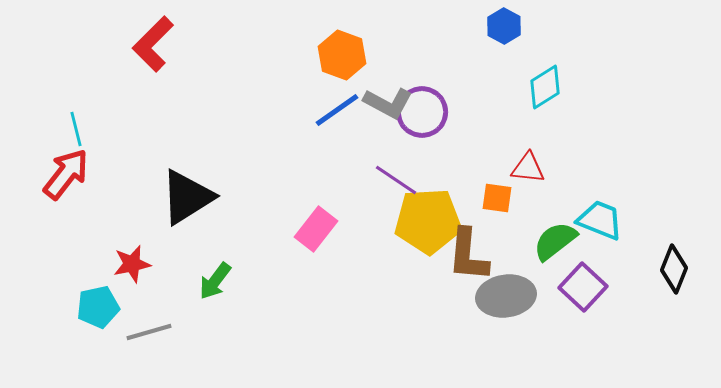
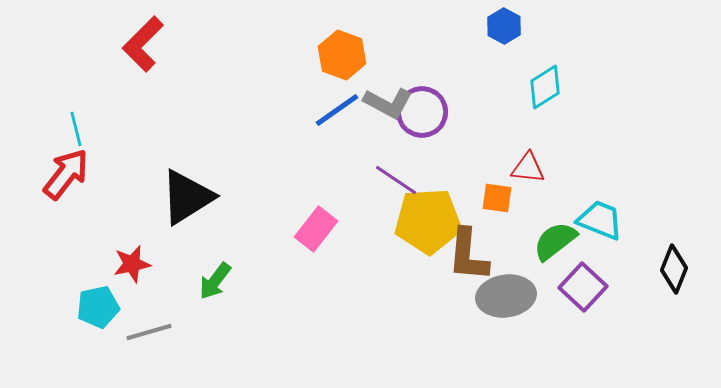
red L-shape: moved 10 px left
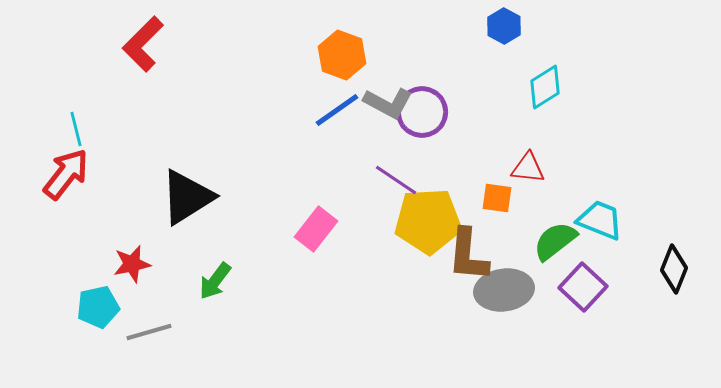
gray ellipse: moved 2 px left, 6 px up
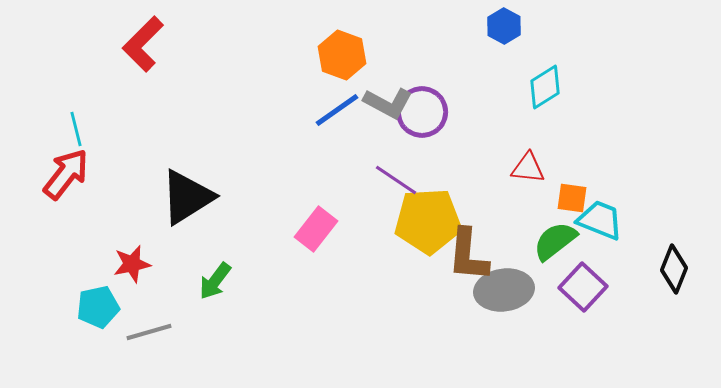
orange square: moved 75 px right
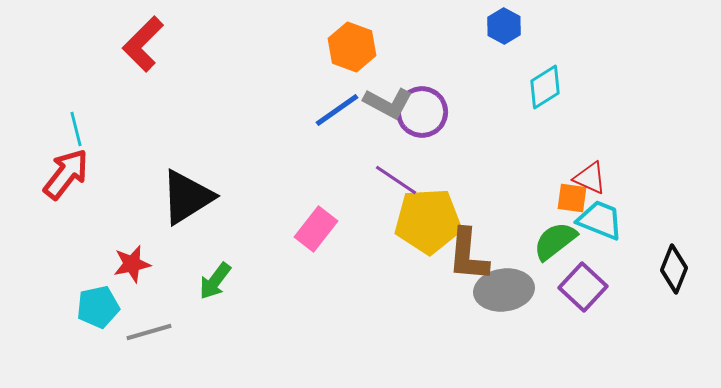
orange hexagon: moved 10 px right, 8 px up
red triangle: moved 62 px right, 10 px down; rotated 18 degrees clockwise
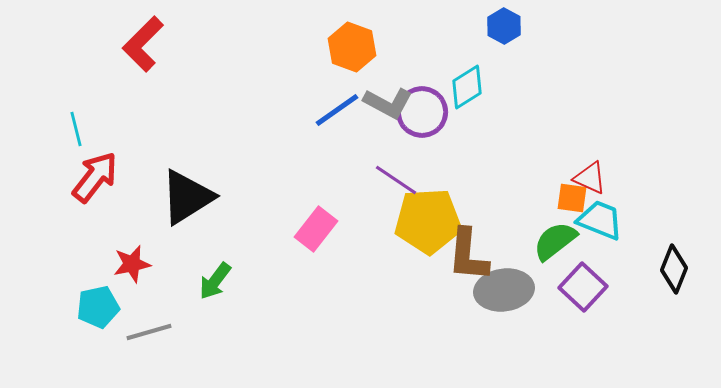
cyan diamond: moved 78 px left
red arrow: moved 29 px right, 3 px down
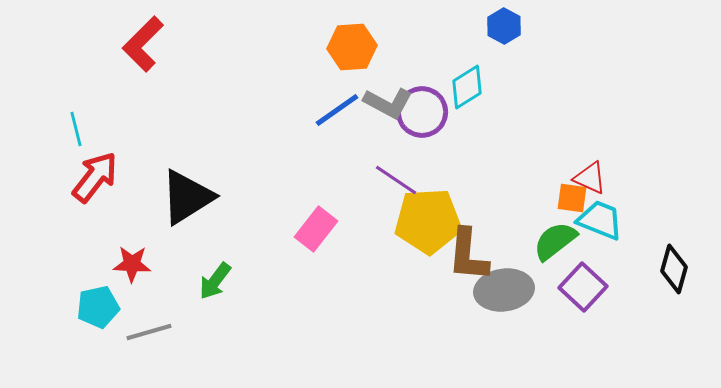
orange hexagon: rotated 24 degrees counterclockwise
red star: rotated 15 degrees clockwise
black diamond: rotated 6 degrees counterclockwise
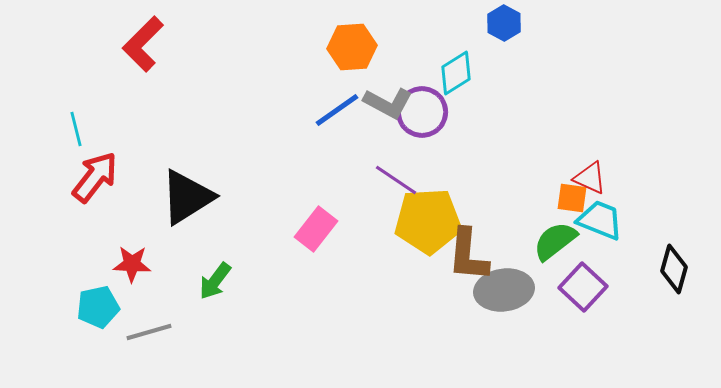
blue hexagon: moved 3 px up
cyan diamond: moved 11 px left, 14 px up
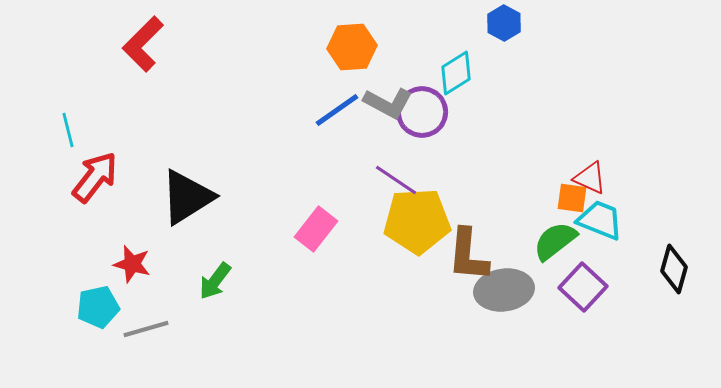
cyan line: moved 8 px left, 1 px down
yellow pentagon: moved 11 px left
red star: rotated 12 degrees clockwise
gray line: moved 3 px left, 3 px up
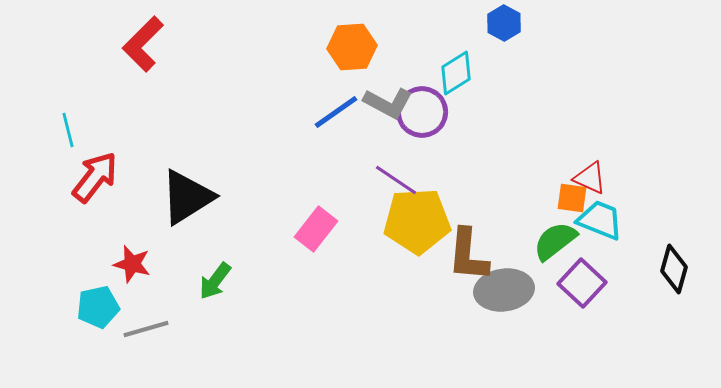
blue line: moved 1 px left, 2 px down
purple square: moved 1 px left, 4 px up
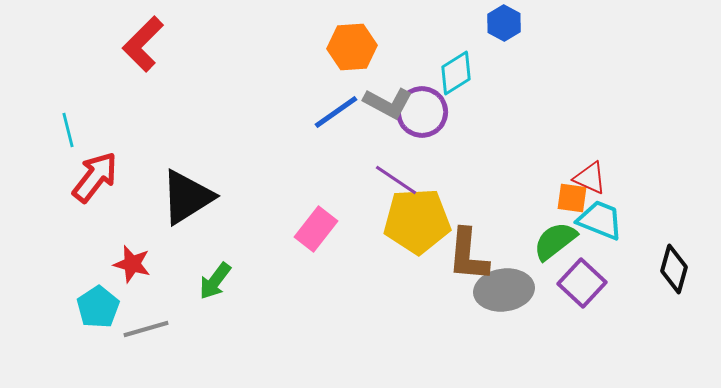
cyan pentagon: rotated 21 degrees counterclockwise
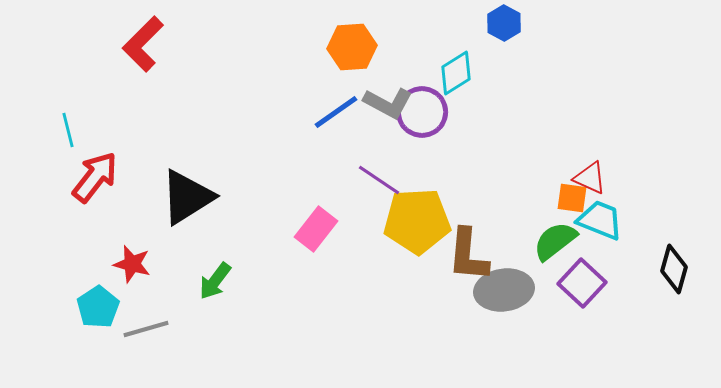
purple line: moved 17 px left
